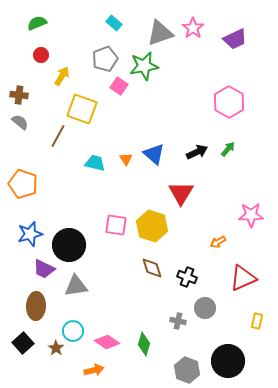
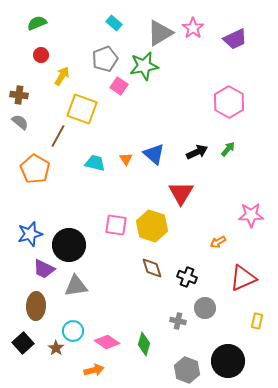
gray triangle at (160, 33): rotated 12 degrees counterclockwise
orange pentagon at (23, 184): moved 12 px right, 15 px up; rotated 12 degrees clockwise
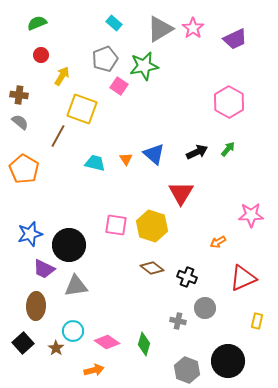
gray triangle at (160, 33): moved 4 px up
orange pentagon at (35, 169): moved 11 px left
brown diamond at (152, 268): rotated 35 degrees counterclockwise
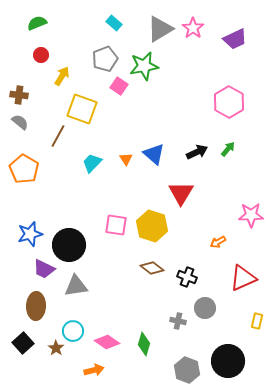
cyan trapezoid at (95, 163): moved 3 px left; rotated 60 degrees counterclockwise
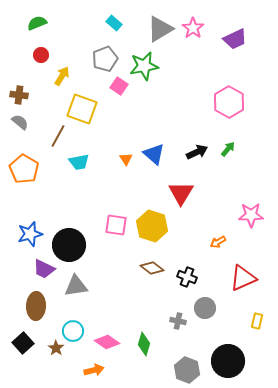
cyan trapezoid at (92, 163): moved 13 px left, 1 px up; rotated 145 degrees counterclockwise
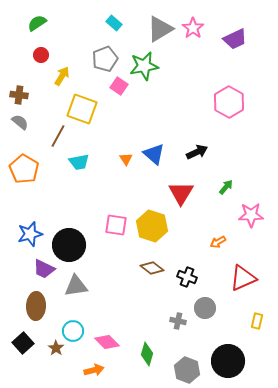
green semicircle at (37, 23): rotated 12 degrees counterclockwise
green arrow at (228, 149): moved 2 px left, 38 px down
pink diamond at (107, 342): rotated 10 degrees clockwise
green diamond at (144, 344): moved 3 px right, 10 px down
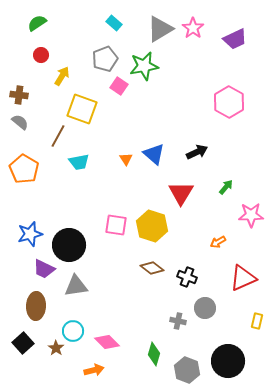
green diamond at (147, 354): moved 7 px right
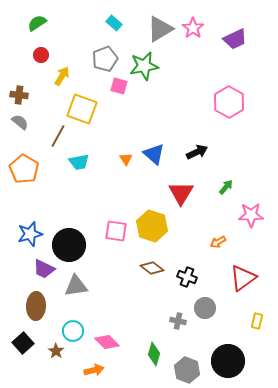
pink square at (119, 86): rotated 18 degrees counterclockwise
pink square at (116, 225): moved 6 px down
red triangle at (243, 278): rotated 12 degrees counterclockwise
brown star at (56, 348): moved 3 px down
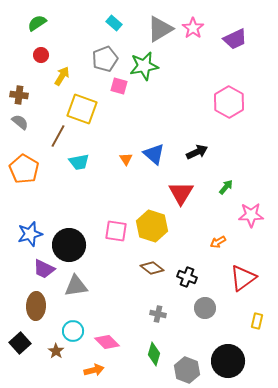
gray cross at (178, 321): moved 20 px left, 7 px up
black square at (23, 343): moved 3 px left
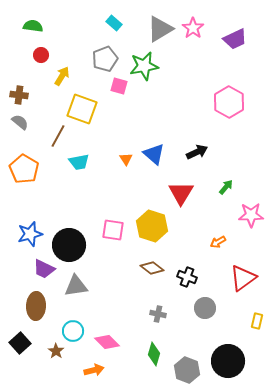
green semicircle at (37, 23): moved 4 px left, 3 px down; rotated 42 degrees clockwise
pink square at (116, 231): moved 3 px left, 1 px up
